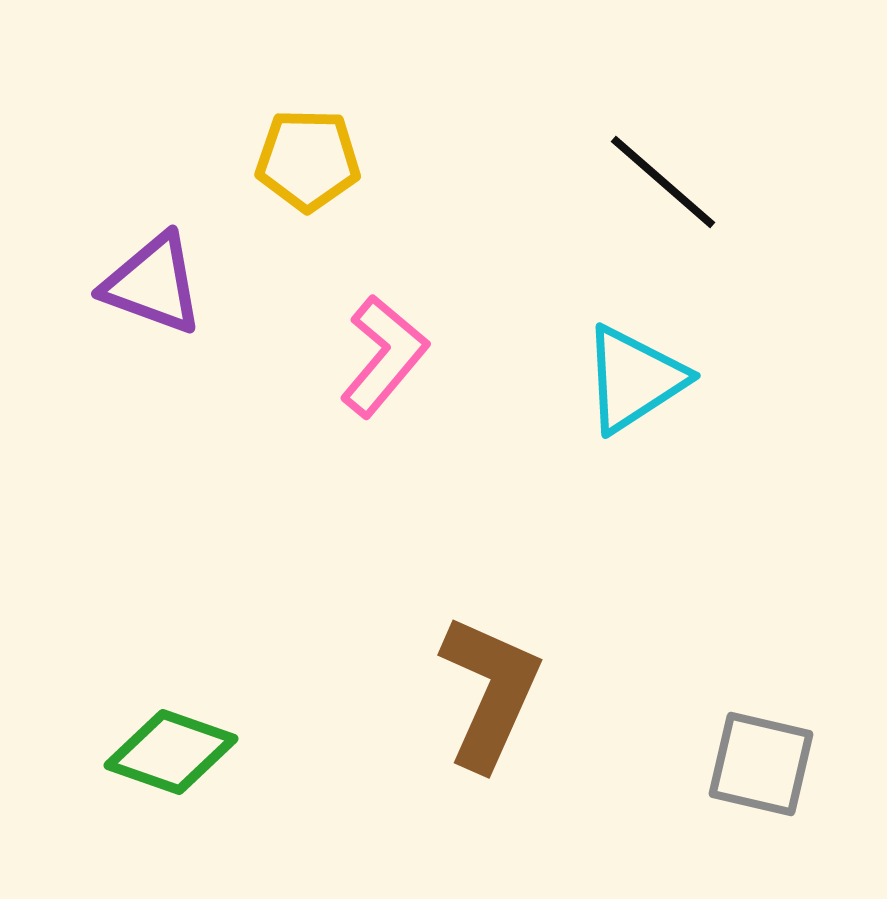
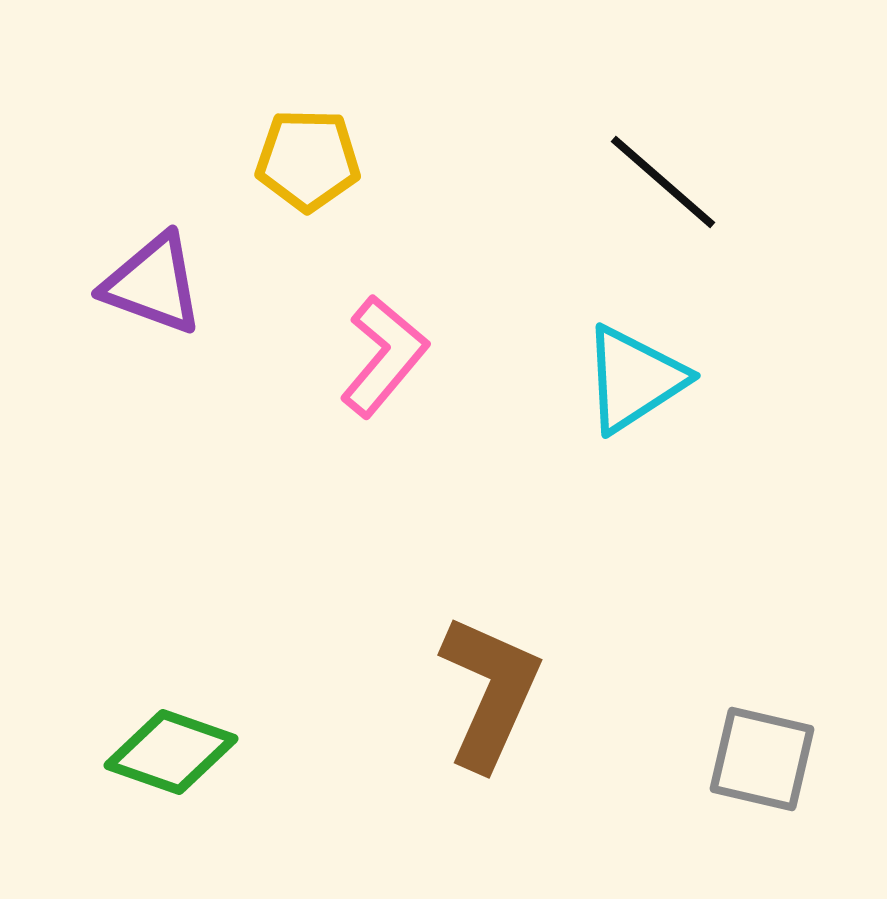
gray square: moved 1 px right, 5 px up
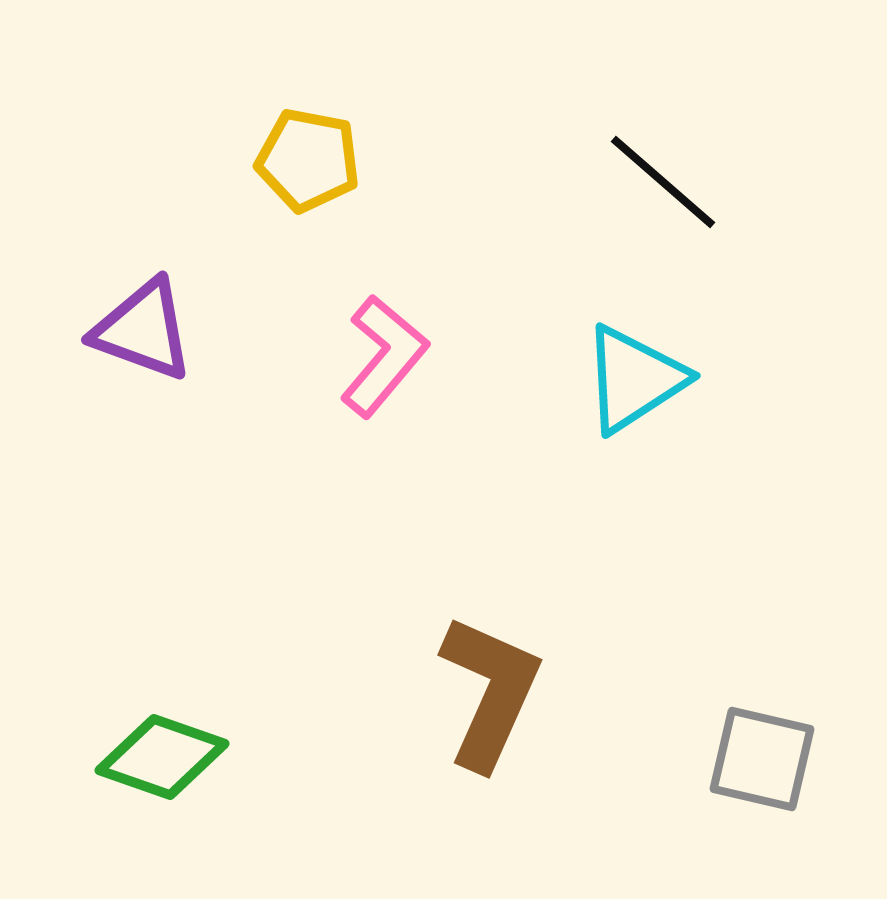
yellow pentagon: rotated 10 degrees clockwise
purple triangle: moved 10 px left, 46 px down
green diamond: moved 9 px left, 5 px down
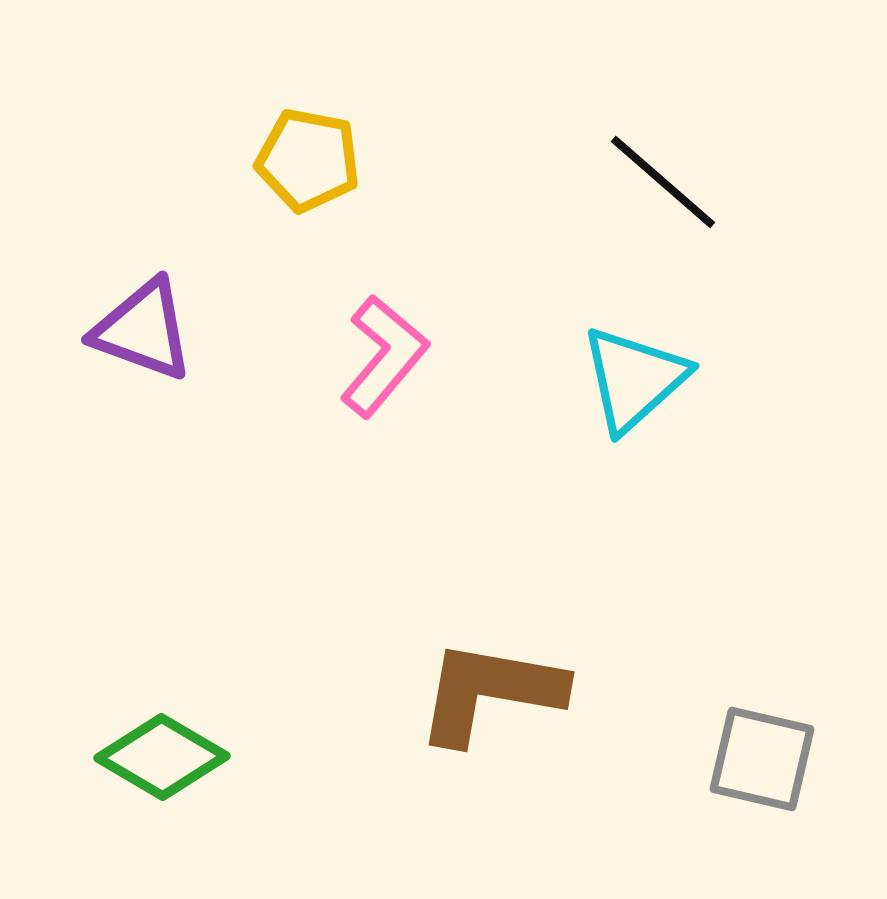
cyan triangle: rotated 9 degrees counterclockwise
brown L-shape: rotated 104 degrees counterclockwise
green diamond: rotated 11 degrees clockwise
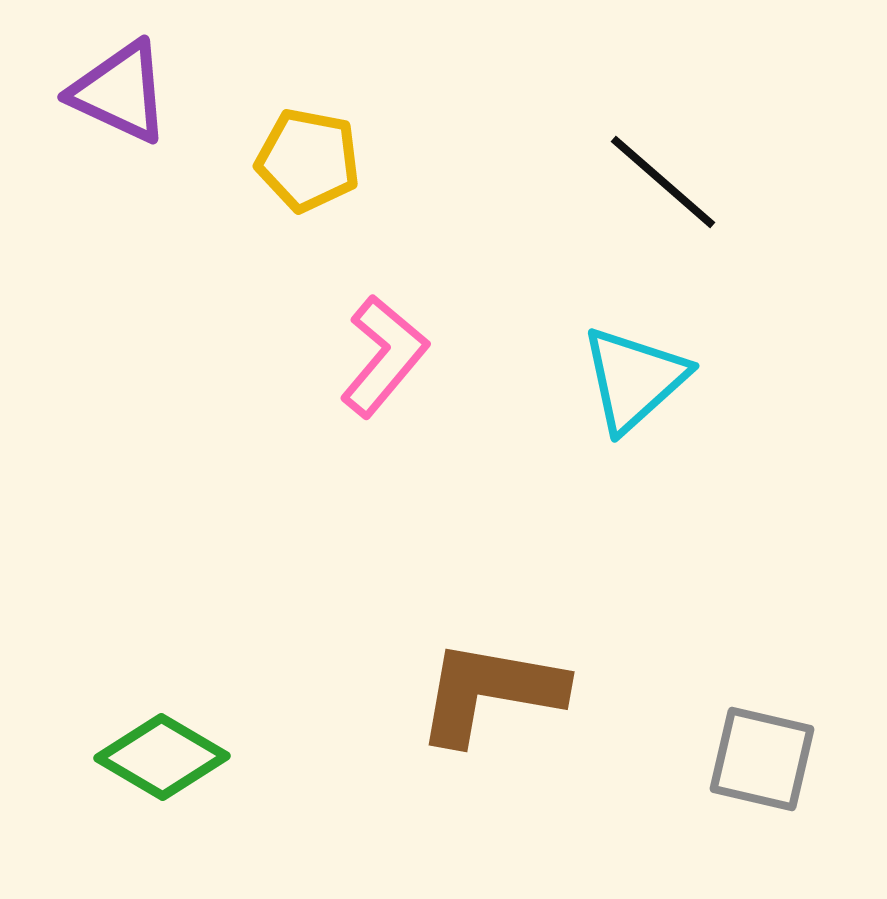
purple triangle: moved 23 px left, 238 px up; rotated 5 degrees clockwise
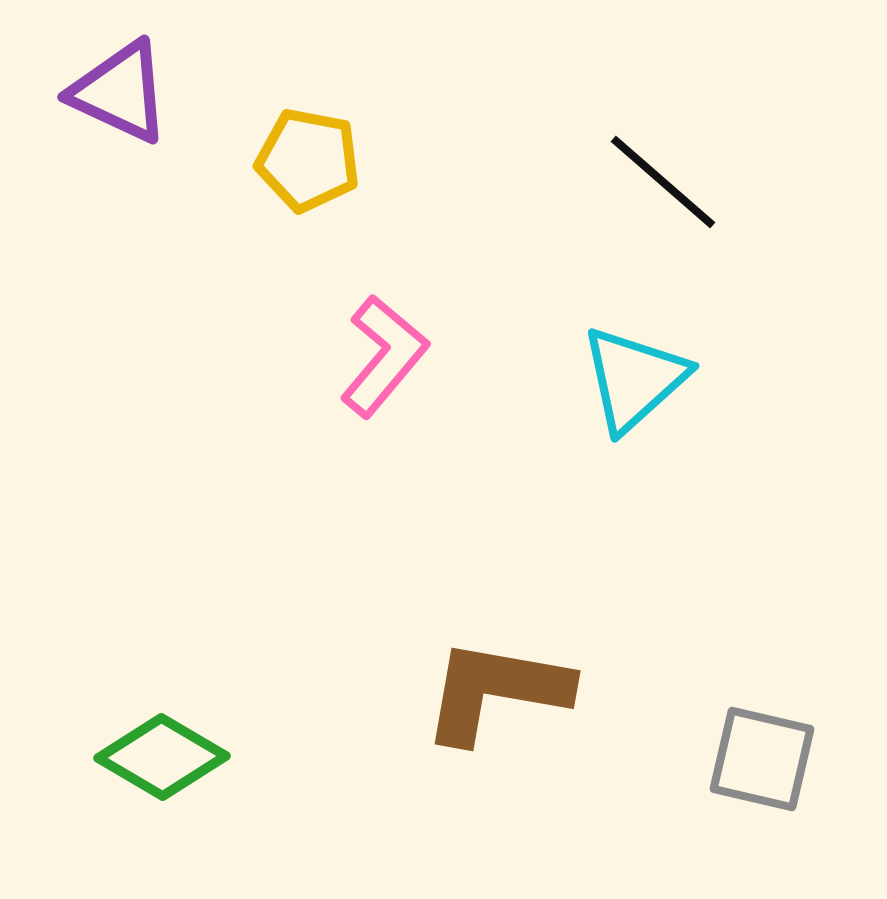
brown L-shape: moved 6 px right, 1 px up
